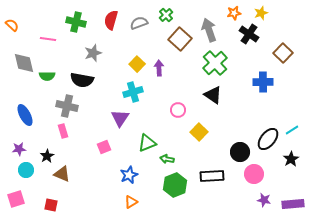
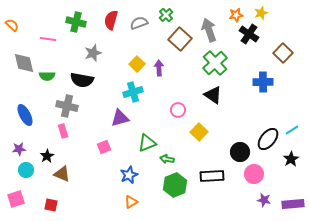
orange star at (234, 13): moved 2 px right, 2 px down
purple triangle at (120, 118): rotated 42 degrees clockwise
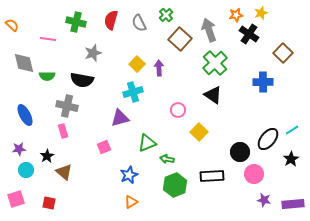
gray semicircle at (139, 23): rotated 96 degrees counterclockwise
brown triangle at (62, 174): moved 2 px right, 2 px up; rotated 18 degrees clockwise
red square at (51, 205): moved 2 px left, 2 px up
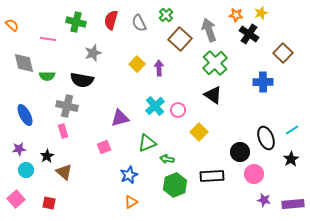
orange star at (236, 15): rotated 16 degrees clockwise
cyan cross at (133, 92): moved 22 px right, 14 px down; rotated 24 degrees counterclockwise
black ellipse at (268, 139): moved 2 px left, 1 px up; rotated 60 degrees counterclockwise
pink square at (16, 199): rotated 24 degrees counterclockwise
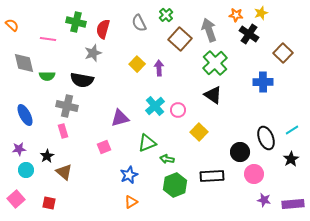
red semicircle at (111, 20): moved 8 px left, 9 px down
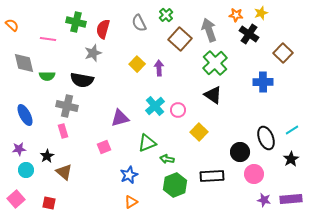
purple rectangle at (293, 204): moved 2 px left, 5 px up
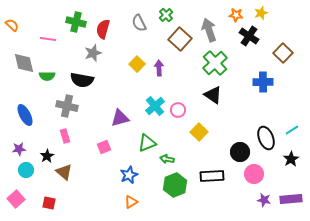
black cross at (249, 34): moved 2 px down
pink rectangle at (63, 131): moved 2 px right, 5 px down
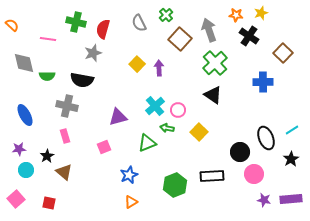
purple triangle at (120, 118): moved 2 px left, 1 px up
green arrow at (167, 159): moved 31 px up
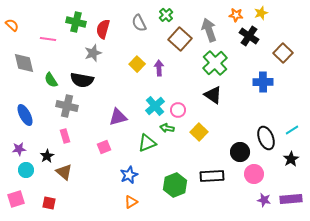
green semicircle at (47, 76): moved 4 px right, 4 px down; rotated 56 degrees clockwise
pink square at (16, 199): rotated 24 degrees clockwise
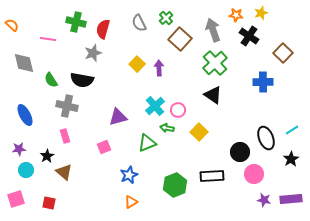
green cross at (166, 15): moved 3 px down
gray arrow at (209, 30): moved 4 px right
